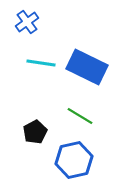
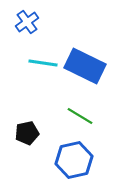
cyan line: moved 2 px right
blue rectangle: moved 2 px left, 1 px up
black pentagon: moved 8 px left, 1 px down; rotated 15 degrees clockwise
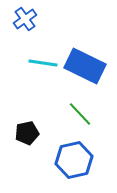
blue cross: moved 2 px left, 3 px up
green line: moved 2 px up; rotated 16 degrees clockwise
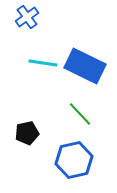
blue cross: moved 2 px right, 2 px up
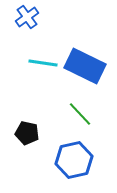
black pentagon: rotated 25 degrees clockwise
